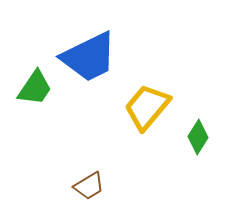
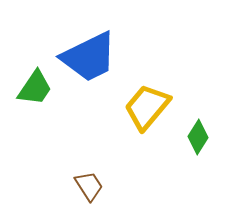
brown trapezoid: rotated 92 degrees counterclockwise
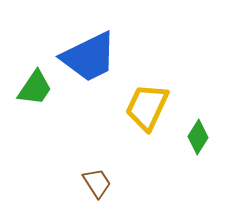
yellow trapezoid: rotated 15 degrees counterclockwise
brown trapezoid: moved 8 px right, 3 px up
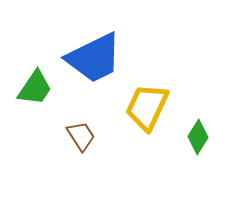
blue trapezoid: moved 5 px right, 1 px down
brown trapezoid: moved 16 px left, 47 px up
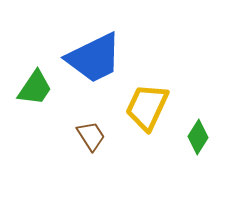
brown trapezoid: moved 10 px right
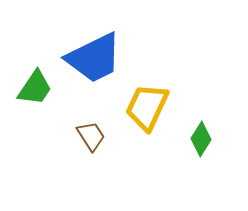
green diamond: moved 3 px right, 2 px down
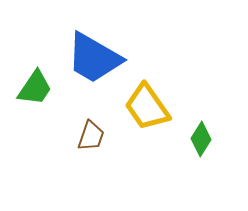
blue trapezoid: rotated 56 degrees clockwise
yellow trapezoid: rotated 60 degrees counterclockwise
brown trapezoid: rotated 52 degrees clockwise
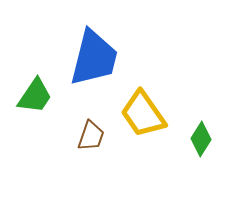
blue trapezoid: rotated 106 degrees counterclockwise
green trapezoid: moved 8 px down
yellow trapezoid: moved 4 px left, 7 px down
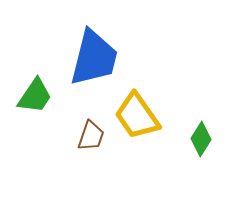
yellow trapezoid: moved 6 px left, 2 px down
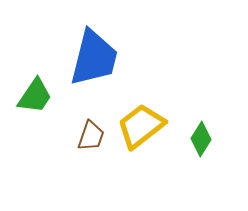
yellow trapezoid: moved 4 px right, 10 px down; rotated 87 degrees clockwise
